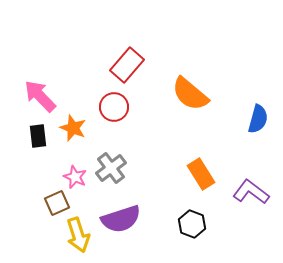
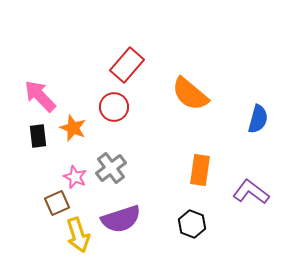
orange rectangle: moved 1 px left, 4 px up; rotated 40 degrees clockwise
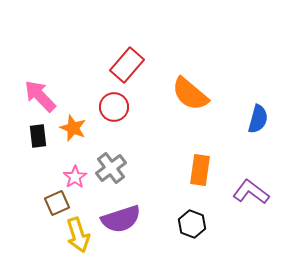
pink star: rotated 15 degrees clockwise
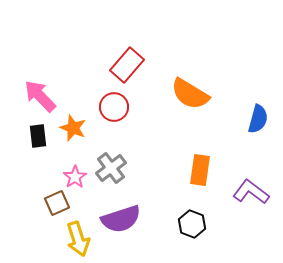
orange semicircle: rotated 9 degrees counterclockwise
yellow arrow: moved 4 px down
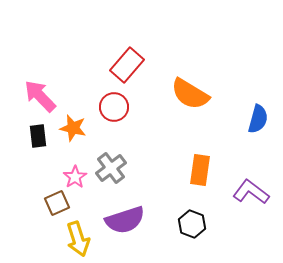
orange star: rotated 8 degrees counterclockwise
purple semicircle: moved 4 px right, 1 px down
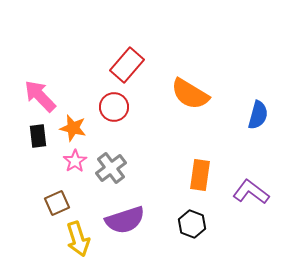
blue semicircle: moved 4 px up
orange rectangle: moved 5 px down
pink star: moved 16 px up
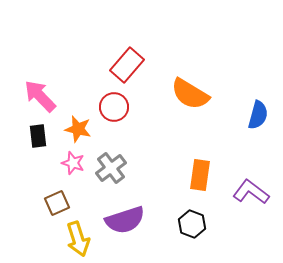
orange star: moved 5 px right, 1 px down
pink star: moved 2 px left, 2 px down; rotated 20 degrees counterclockwise
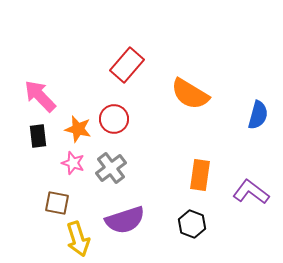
red circle: moved 12 px down
brown square: rotated 35 degrees clockwise
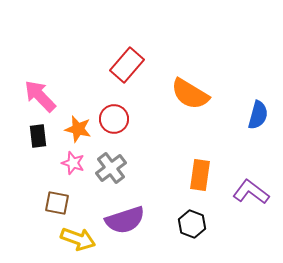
yellow arrow: rotated 52 degrees counterclockwise
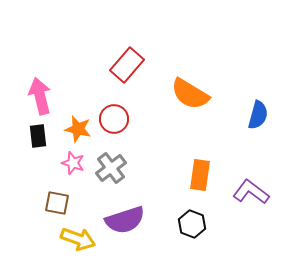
pink arrow: rotated 30 degrees clockwise
